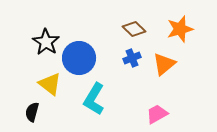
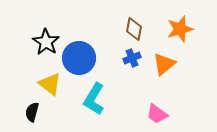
brown diamond: rotated 55 degrees clockwise
pink trapezoid: rotated 115 degrees counterclockwise
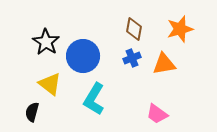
blue circle: moved 4 px right, 2 px up
orange triangle: rotated 30 degrees clockwise
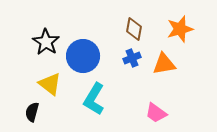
pink trapezoid: moved 1 px left, 1 px up
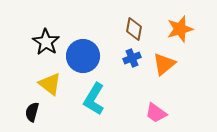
orange triangle: rotated 30 degrees counterclockwise
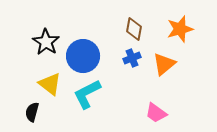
cyan L-shape: moved 7 px left, 5 px up; rotated 32 degrees clockwise
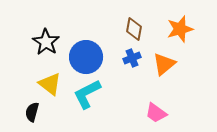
blue circle: moved 3 px right, 1 px down
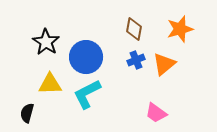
blue cross: moved 4 px right, 2 px down
yellow triangle: rotated 40 degrees counterclockwise
black semicircle: moved 5 px left, 1 px down
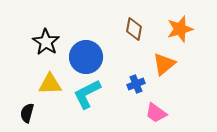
blue cross: moved 24 px down
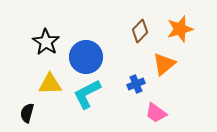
brown diamond: moved 6 px right, 2 px down; rotated 35 degrees clockwise
